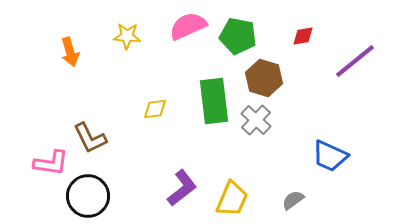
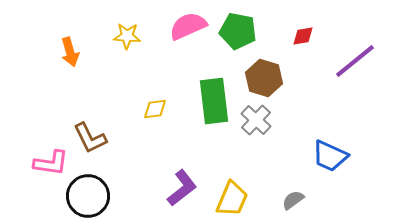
green pentagon: moved 5 px up
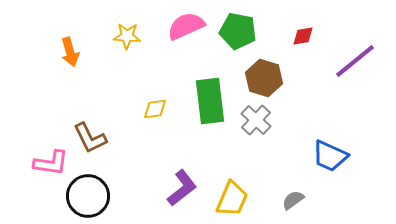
pink semicircle: moved 2 px left
green rectangle: moved 4 px left
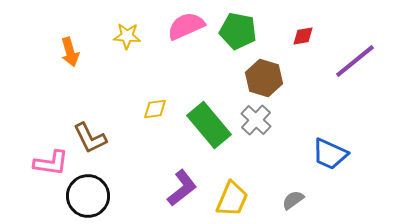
green rectangle: moved 1 px left, 24 px down; rotated 33 degrees counterclockwise
blue trapezoid: moved 2 px up
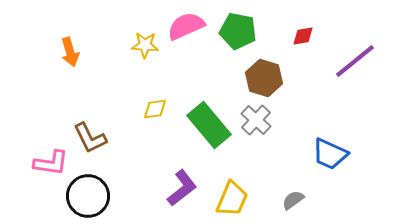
yellow star: moved 18 px right, 9 px down
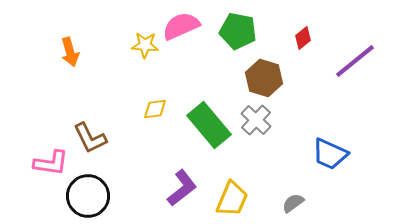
pink semicircle: moved 5 px left
red diamond: moved 2 px down; rotated 30 degrees counterclockwise
gray semicircle: moved 3 px down
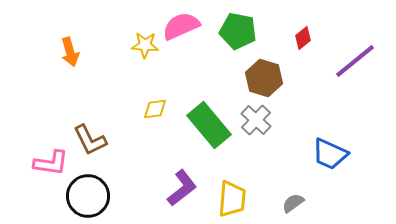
brown L-shape: moved 2 px down
yellow trapezoid: rotated 18 degrees counterclockwise
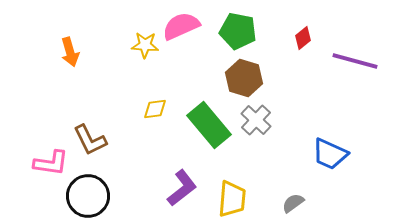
purple line: rotated 54 degrees clockwise
brown hexagon: moved 20 px left
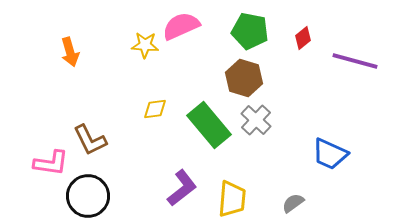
green pentagon: moved 12 px right
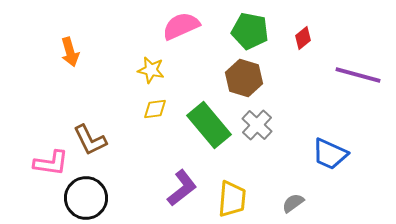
yellow star: moved 6 px right, 25 px down; rotated 8 degrees clockwise
purple line: moved 3 px right, 14 px down
gray cross: moved 1 px right, 5 px down
black circle: moved 2 px left, 2 px down
